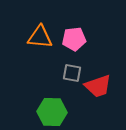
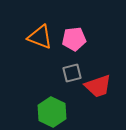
orange triangle: rotated 16 degrees clockwise
gray square: rotated 24 degrees counterclockwise
green hexagon: rotated 24 degrees clockwise
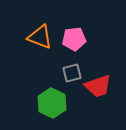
green hexagon: moved 9 px up
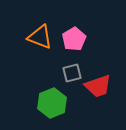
pink pentagon: rotated 25 degrees counterclockwise
green hexagon: rotated 12 degrees clockwise
